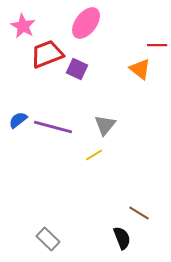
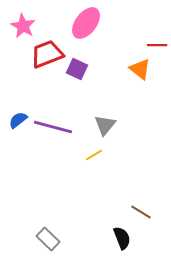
brown line: moved 2 px right, 1 px up
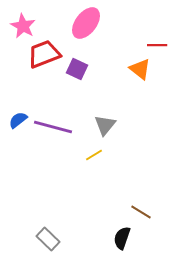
red trapezoid: moved 3 px left
black semicircle: rotated 140 degrees counterclockwise
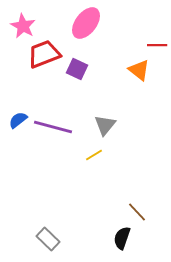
orange triangle: moved 1 px left, 1 px down
brown line: moved 4 px left; rotated 15 degrees clockwise
